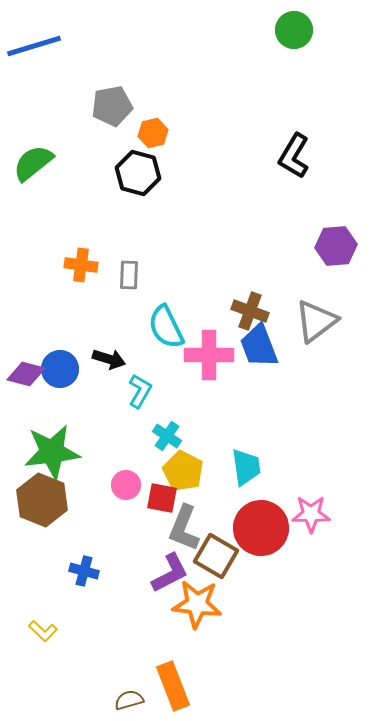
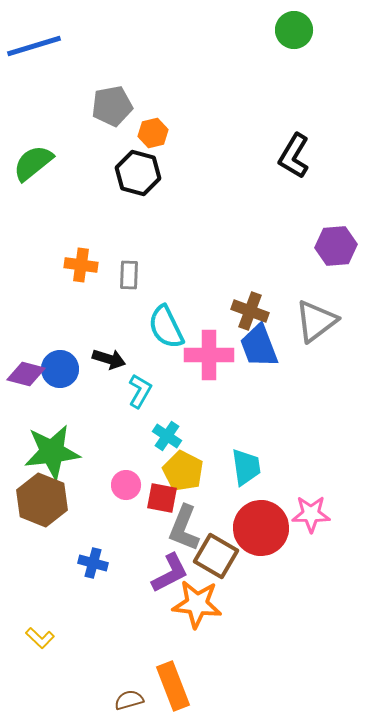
blue cross: moved 9 px right, 8 px up
yellow L-shape: moved 3 px left, 7 px down
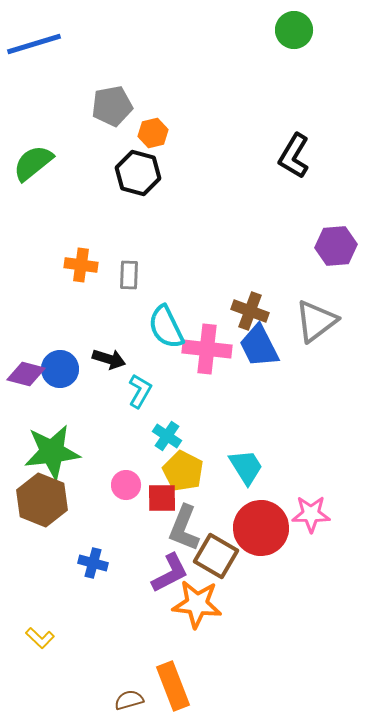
blue line: moved 2 px up
blue trapezoid: rotated 6 degrees counterclockwise
pink cross: moved 2 px left, 6 px up; rotated 6 degrees clockwise
cyan trapezoid: rotated 24 degrees counterclockwise
red square: rotated 12 degrees counterclockwise
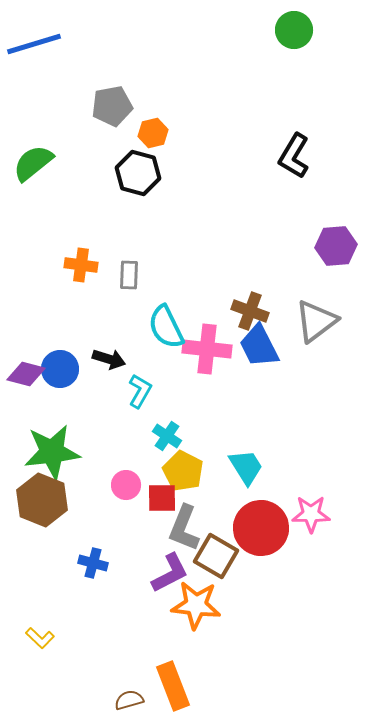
orange star: moved 1 px left, 1 px down
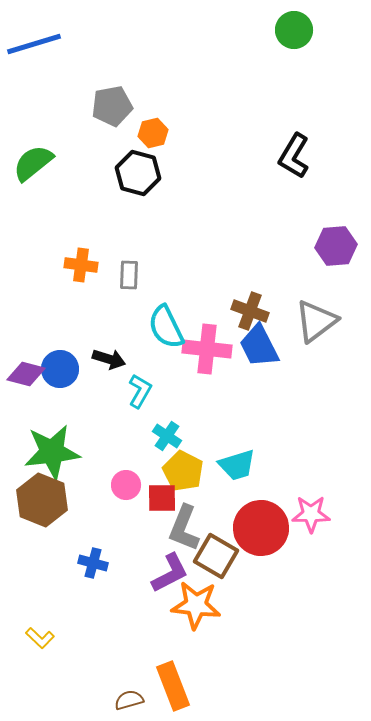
cyan trapezoid: moved 9 px left, 2 px up; rotated 105 degrees clockwise
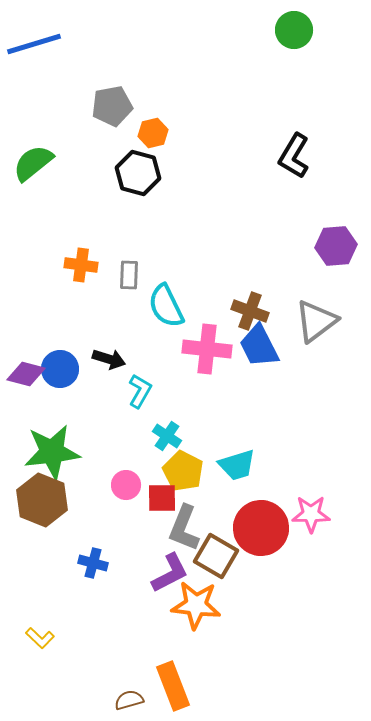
cyan semicircle: moved 21 px up
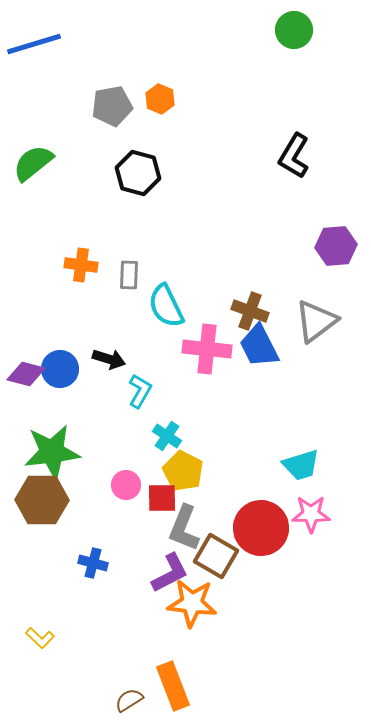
orange hexagon: moved 7 px right, 34 px up; rotated 24 degrees counterclockwise
cyan trapezoid: moved 64 px right
brown hexagon: rotated 21 degrees counterclockwise
orange star: moved 4 px left, 2 px up
brown semicircle: rotated 16 degrees counterclockwise
